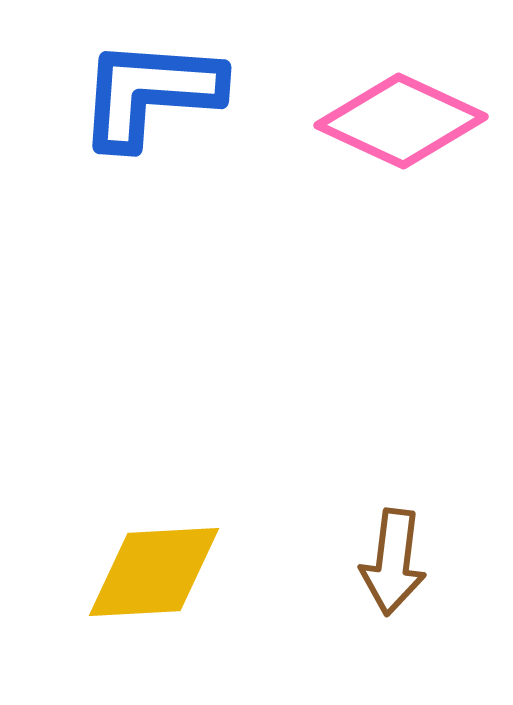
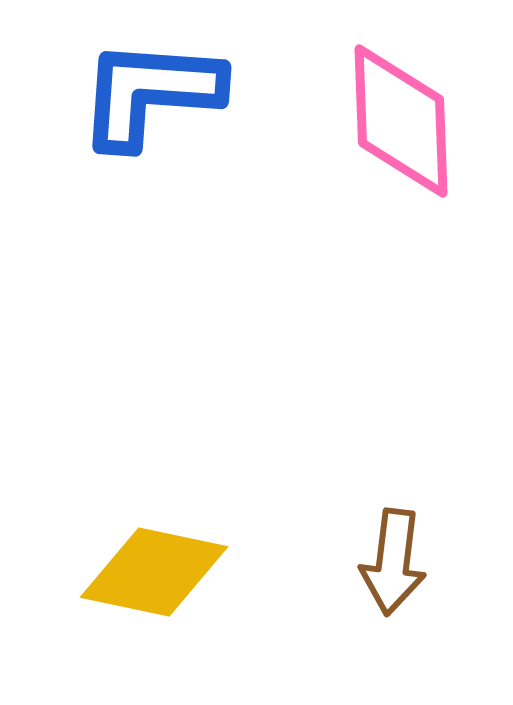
pink diamond: rotated 63 degrees clockwise
yellow diamond: rotated 15 degrees clockwise
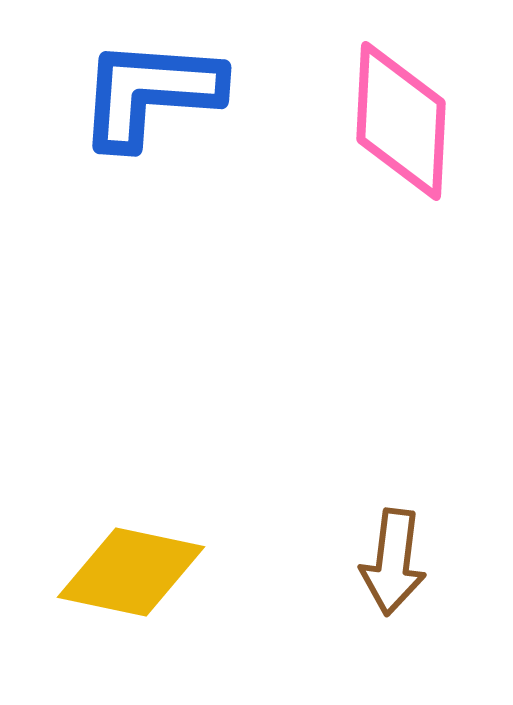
pink diamond: rotated 5 degrees clockwise
yellow diamond: moved 23 px left
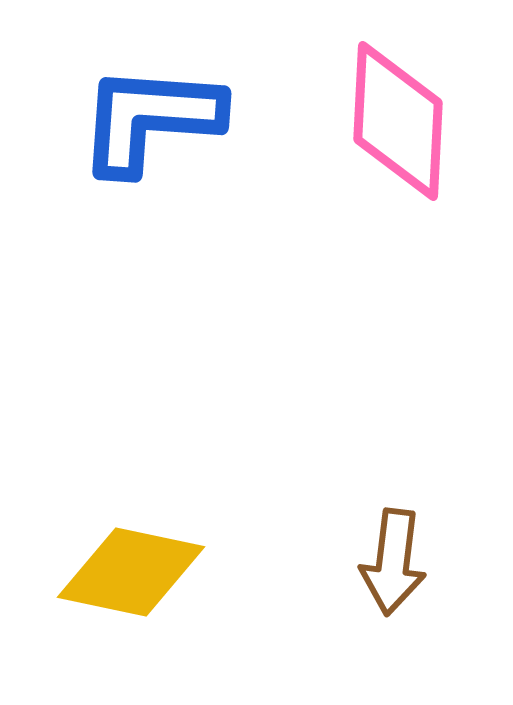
blue L-shape: moved 26 px down
pink diamond: moved 3 px left
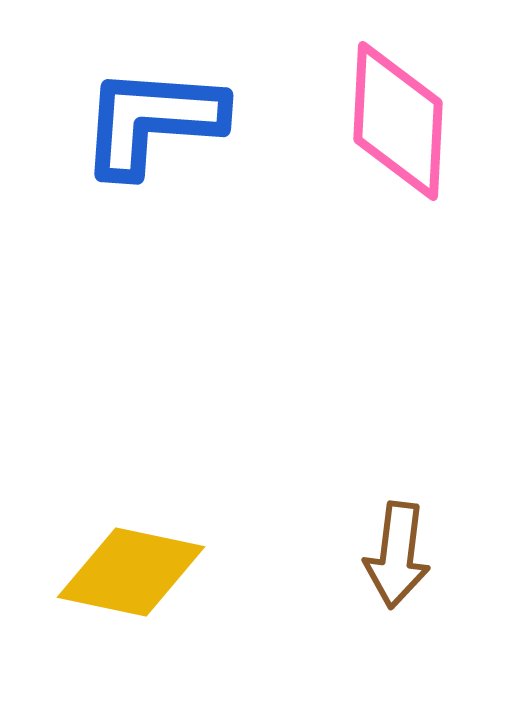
blue L-shape: moved 2 px right, 2 px down
brown arrow: moved 4 px right, 7 px up
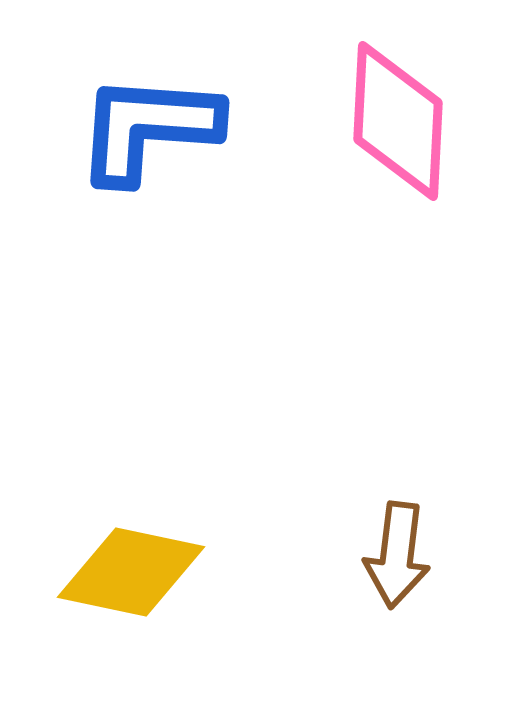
blue L-shape: moved 4 px left, 7 px down
